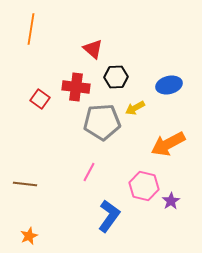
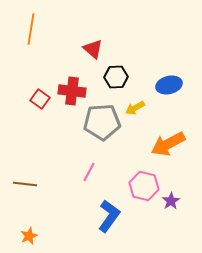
red cross: moved 4 px left, 4 px down
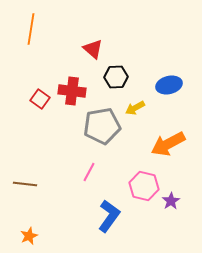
gray pentagon: moved 4 px down; rotated 6 degrees counterclockwise
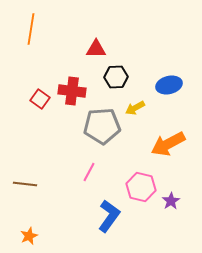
red triangle: moved 3 px right; rotated 40 degrees counterclockwise
gray pentagon: rotated 6 degrees clockwise
pink hexagon: moved 3 px left, 1 px down
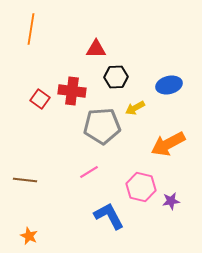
pink line: rotated 30 degrees clockwise
brown line: moved 4 px up
purple star: rotated 24 degrees clockwise
blue L-shape: rotated 64 degrees counterclockwise
orange star: rotated 24 degrees counterclockwise
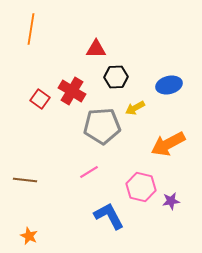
red cross: rotated 24 degrees clockwise
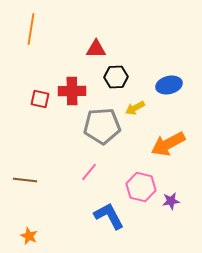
red cross: rotated 32 degrees counterclockwise
red square: rotated 24 degrees counterclockwise
pink line: rotated 18 degrees counterclockwise
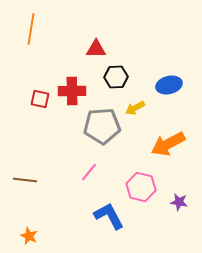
purple star: moved 8 px right, 1 px down; rotated 18 degrees clockwise
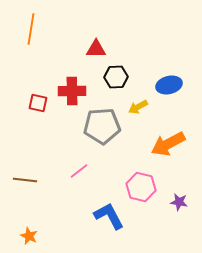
red square: moved 2 px left, 4 px down
yellow arrow: moved 3 px right, 1 px up
pink line: moved 10 px left, 1 px up; rotated 12 degrees clockwise
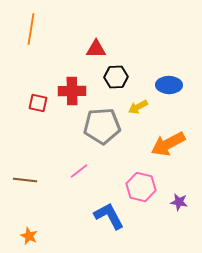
blue ellipse: rotated 15 degrees clockwise
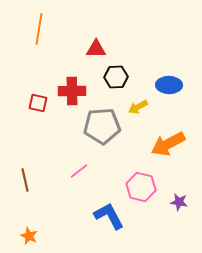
orange line: moved 8 px right
brown line: rotated 70 degrees clockwise
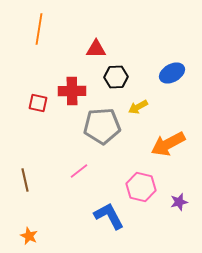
blue ellipse: moved 3 px right, 12 px up; rotated 30 degrees counterclockwise
purple star: rotated 24 degrees counterclockwise
